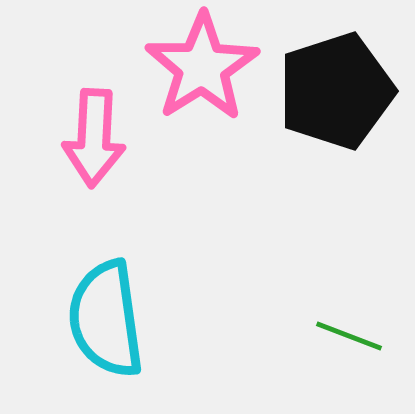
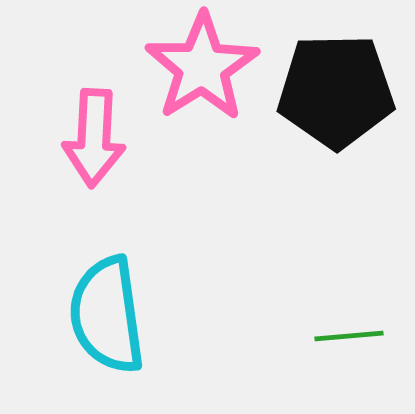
black pentagon: rotated 17 degrees clockwise
cyan semicircle: moved 1 px right, 4 px up
green line: rotated 26 degrees counterclockwise
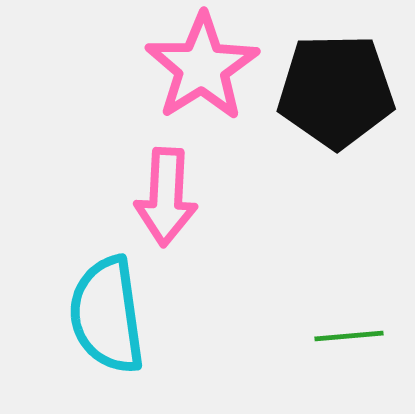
pink arrow: moved 72 px right, 59 px down
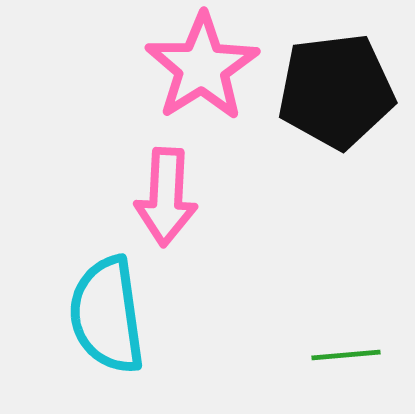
black pentagon: rotated 6 degrees counterclockwise
green line: moved 3 px left, 19 px down
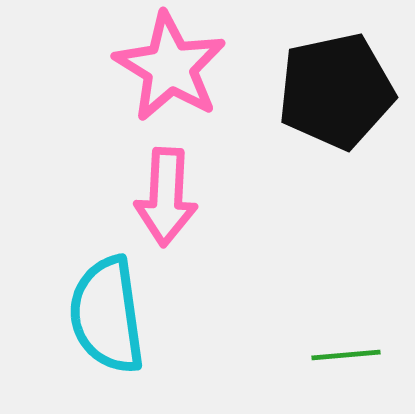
pink star: moved 32 px left; rotated 9 degrees counterclockwise
black pentagon: rotated 5 degrees counterclockwise
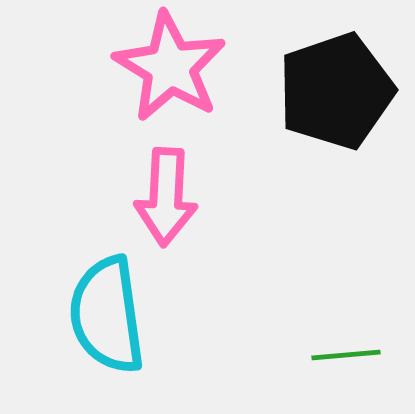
black pentagon: rotated 7 degrees counterclockwise
